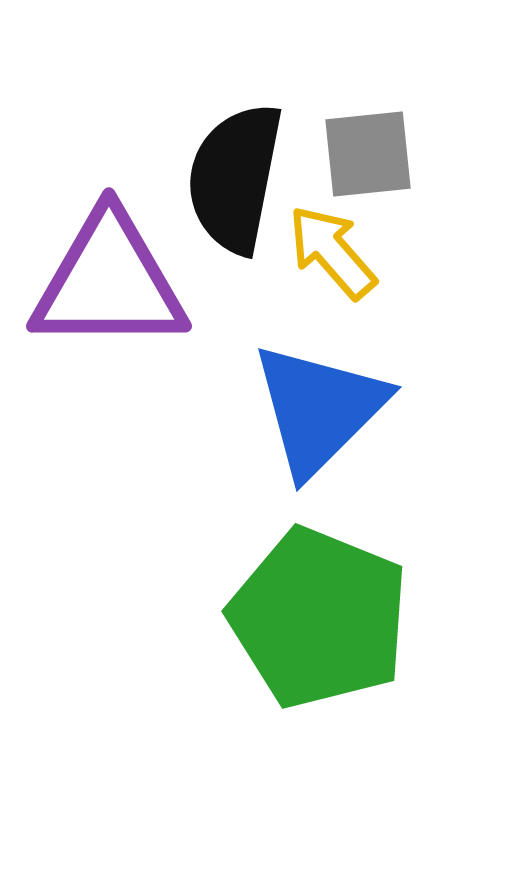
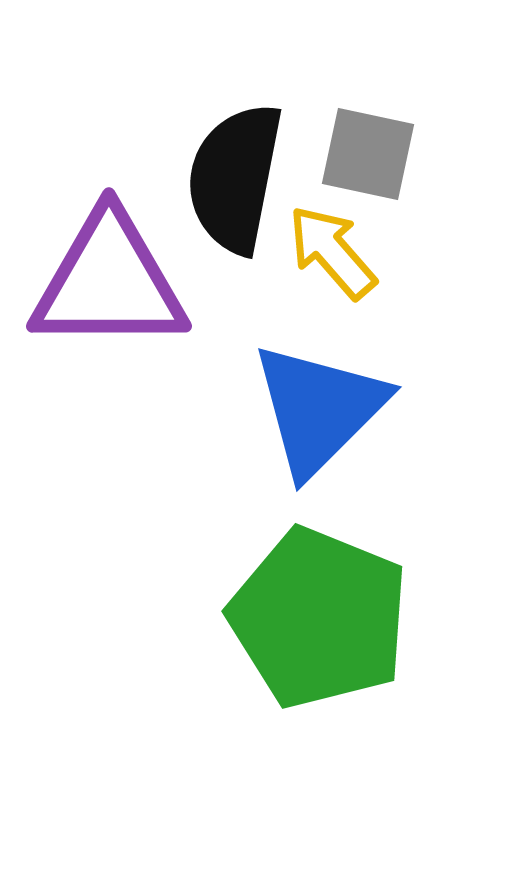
gray square: rotated 18 degrees clockwise
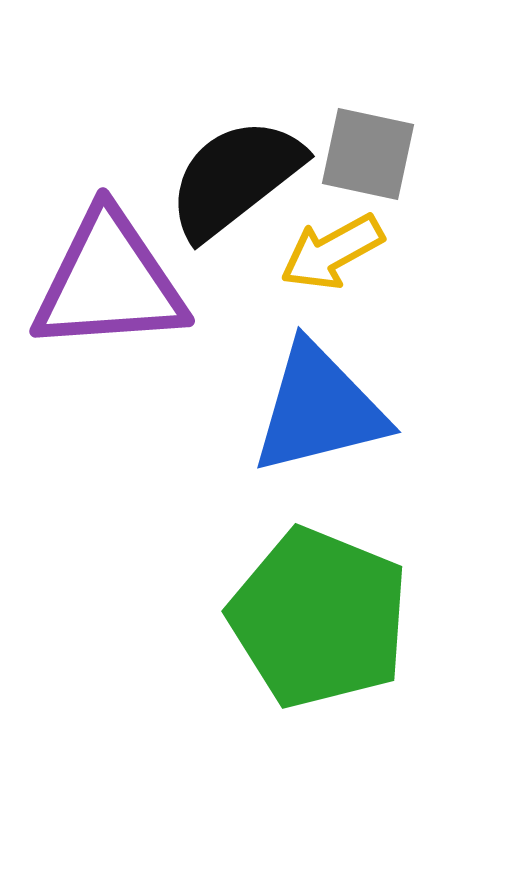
black semicircle: rotated 41 degrees clockwise
yellow arrow: rotated 78 degrees counterclockwise
purple triangle: rotated 4 degrees counterclockwise
blue triangle: rotated 31 degrees clockwise
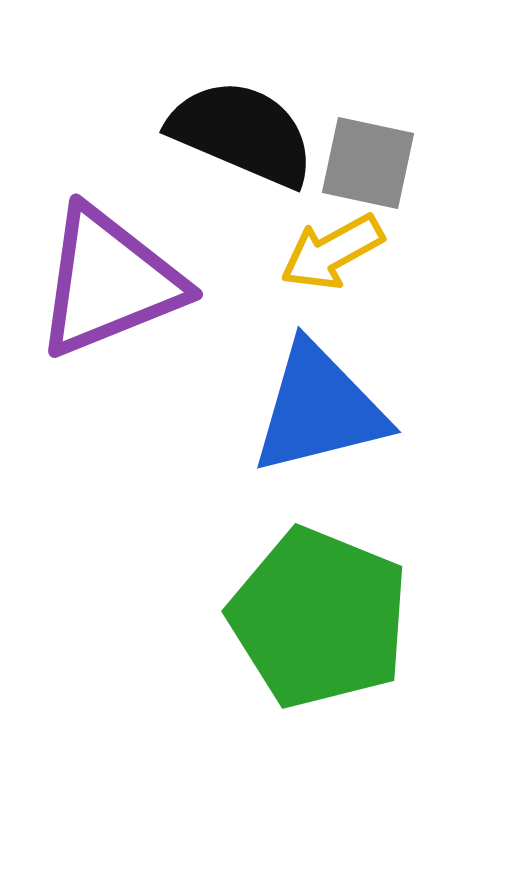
gray square: moved 9 px down
black semicircle: moved 7 px right, 45 px up; rotated 61 degrees clockwise
purple triangle: rotated 18 degrees counterclockwise
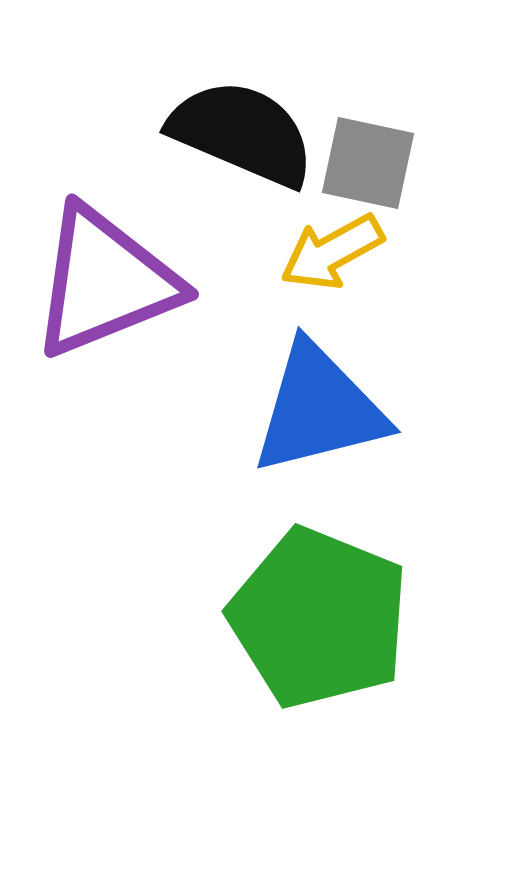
purple triangle: moved 4 px left
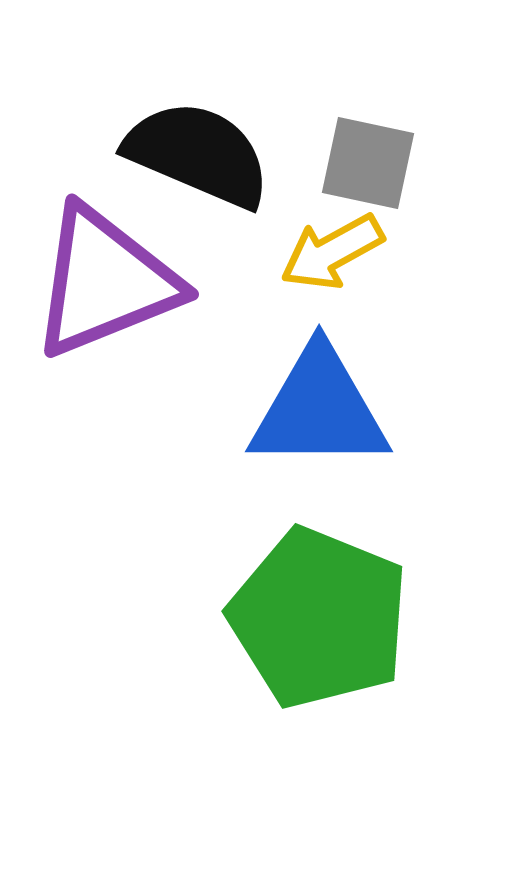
black semicircle: moved 44 px left, 21 px down
blue triangle: rotated 14 degrees clockwise
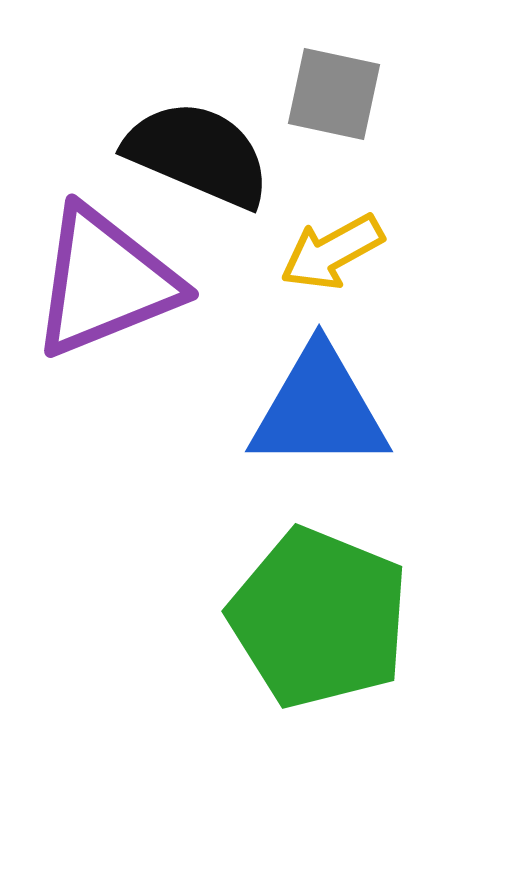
gray square: moved 34 px left, 69 px up
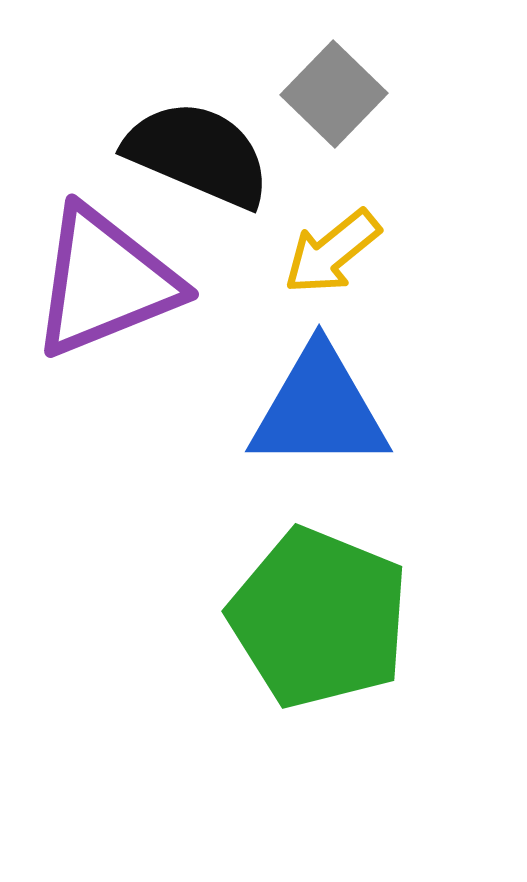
gray square: rotated 32 degrees clockwise
yellow arrow: rotated 10 degrees counterclockwise
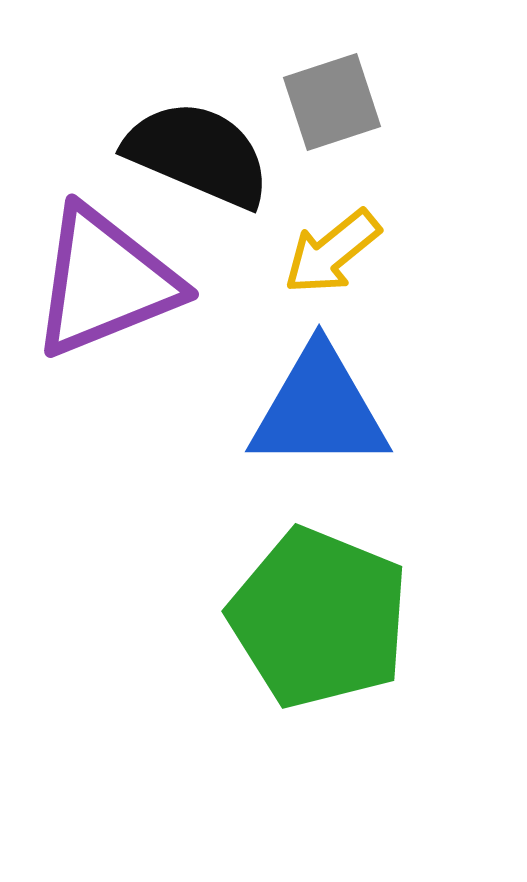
gray square: moved 2 px left, 8 px down; rotated 28 degrees clockwise
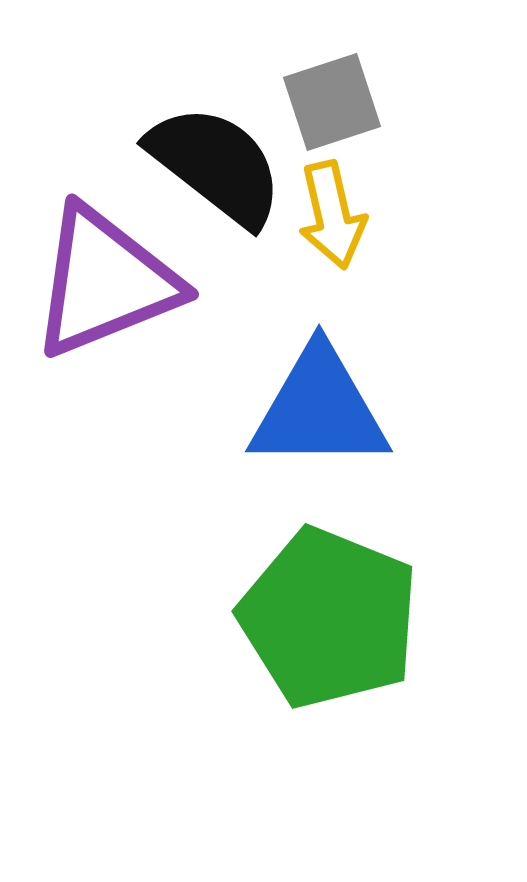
black semicircle: moved 18 px right, 11 px down; rotated 15 degrees clockwise
yellow arrow: moved 37 px up; rotated 64 degrees counterclockwise
green pentagon: moved 10 px right
